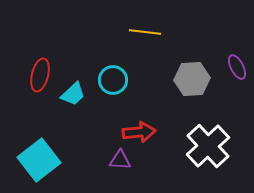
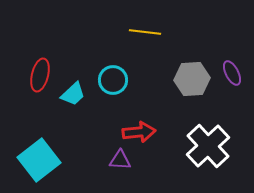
purple ellipse: moved 5 px left, 6 px down
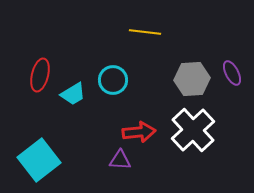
cyan trapezoid: rotated 12 degrees clockwise
white cross: moved 15 px left, 16 px up
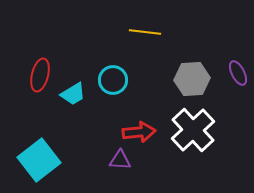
purple ellipse: moved 6 px right
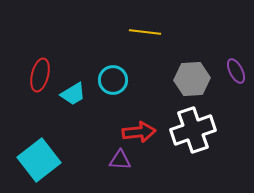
purple ellipse: moved 2 px left, 2 px up
white cross: rotated 24 degrees clockwise
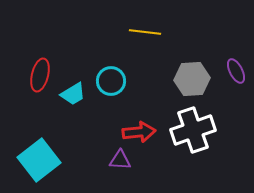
cyan circle: moved 2 px left, 1 px down
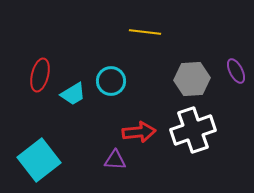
purple triangle: moved 5 px left
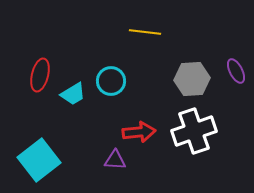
white cross: moved 1 px right, 1 px down
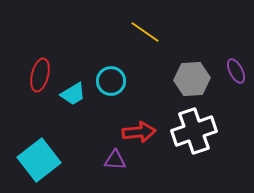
yellow line: rotated 28 degrees clockwise
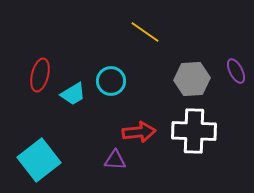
white cross: rotated 21 degrees clockwise
